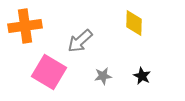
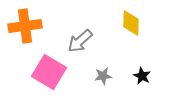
yellow diamond: moved 3 px left
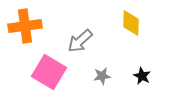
gray star: moved 1 px left
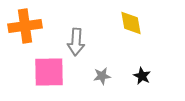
yellow diamond: rotated 12 degrees counterclockwise
gray arrow: moved 4 px left, 1 px down; rotated 44 degrees counterclockwise
pink square: rotated 32 degrees counterclockwise
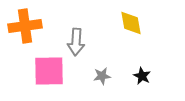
pink square: moved 1 px up
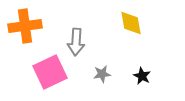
pink square: moved 1 px right, 1 px down; rotated 24 degrees counterclockwise
gray star: moved 2 px up
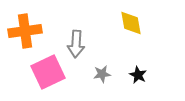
orange cross: moved 5 px down
gray arrow: moved 2 px down
pink square: moved 2 px left
black star: moved 4 px left, 1 px up
